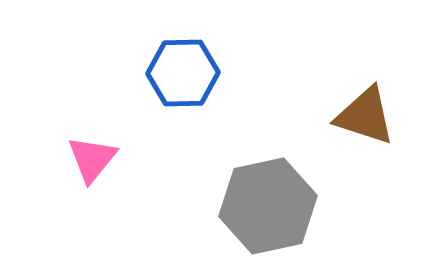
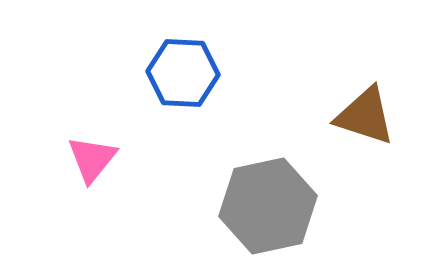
blue hexagon: rotated 4 degrees clockwise
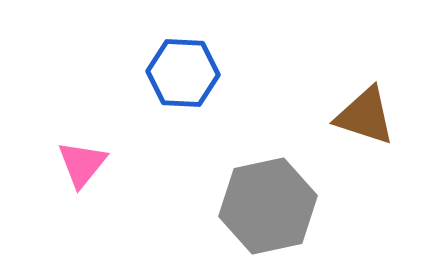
pink triangle: moved 10 px left, 5 px down
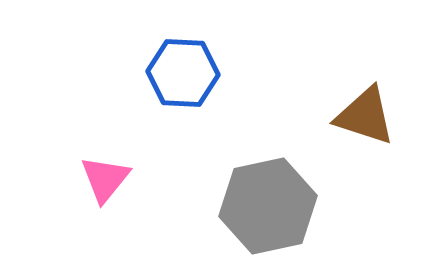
pink triangle: moved 23 px right, 15 px down
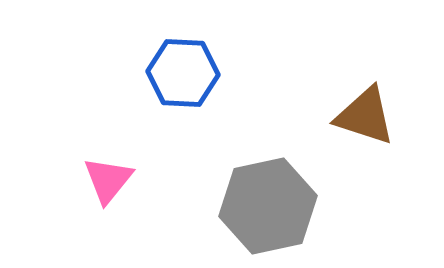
pink triangle: moved 3 px right, 1 px down
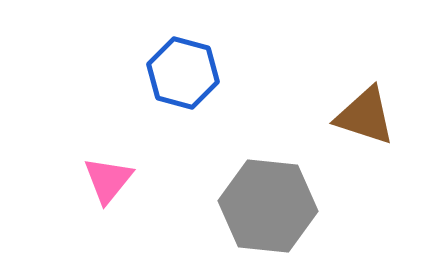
blue hexagon: rotated 12 degrees clockwise
gray hexagon: rotated 18 degrees clockwise
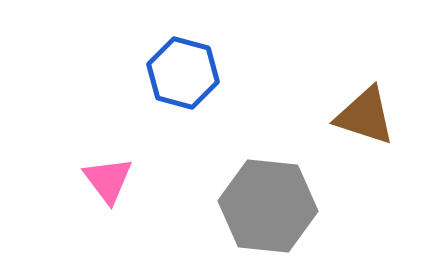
pink triangle: rotated 16 degrees counterclockwise
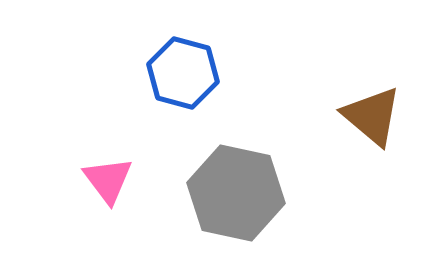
brown triangle: moved 7 px right; rotated 22 degrees clockwise
gray hexagon: moved 32 px left, 13 px up; rotated 6 degrees clockwise
